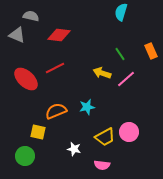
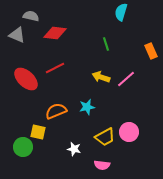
red diamond: moved 4 px left, 2 px up
green line: moved 14 px left, 10 px up; rotated 16 degrees clockwise
yellow arrow: moved 1 px left, 4 px down
green circle: moved 2 px left, 9 px up
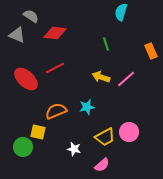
gray semicircle: rotated 21 degrees clockwise
pink semicircle: rotated 49 degrees counterclockwise
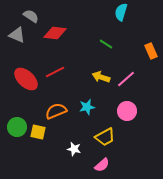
green line: rotated 40 degrees counterclockwise
red line: moved 4 px down
pink circle: moved 2 px left, 21 px up
green circle: moved 6 px left, 20 px up
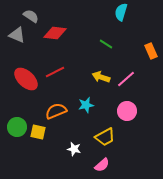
cyan star: moved 1 px left, 2 px up
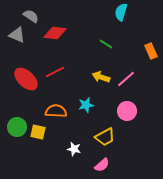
orange semicircle: rotated 25 degrees clockwise
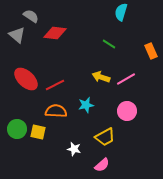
gray triangle: rotated 18 degrees clockwise
green line: moved 3 px right
red line: moved 13 px down
pink line: rotated 12 degrees clockwise
green circle: moved 2 px down
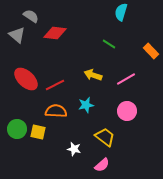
orange rectangle: rotated 21 degrees counterclockwise
yellow arrow: moved 8 px left, 2 px up
yellow trapezoid: rotated 115 degrees counterclockwise
